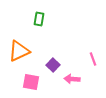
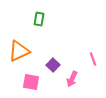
pink arrow: rotated 70 degrees counterclockwise
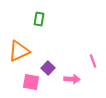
pink line: moved 2 px down
purple square: moved 5 px left, 3 px down
pink arrow: rotated 112 degrees counterclockwise
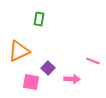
pink line: rotated 48 degrees counterclockwise
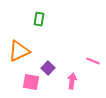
pink arrow: moved 2 px down; rotated 84 degrees counterclockwise
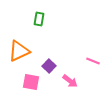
purple square: moved 1 px right, 2 px up
pink arrow: moved 2 px left; rotated 119 degrees clockwise
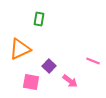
orange triangle: moved 1 px right, 2 px up
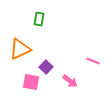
purple square: moved 3 px left, 1 px down
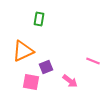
orange triangle: moved 3 px right, 2 px down
purple square: rotated 24 degrees clockwise
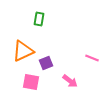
pink line: moved 1 px left, 3 px up
purple square: moved 4 px up
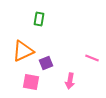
pink arrow: rotated 63 degrees clockwise
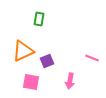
purple square: moved 1 px right, 2 px up
